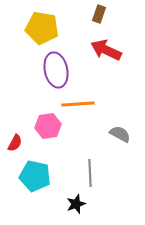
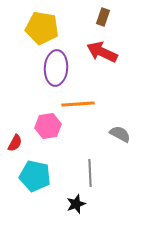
brown rectangle: moved 4 px right, 3 px down
red arrow: moved 4 px left, 2 px down
purple ellipse: moved 2 px up; rotated 16 degrees clockwise
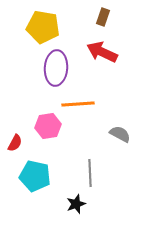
yellow pentagon: moved 1 px right, 1 px up
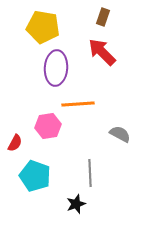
red arrow: rotated 20 degrees clockwise
cyan pentagon: rotated 8 degrees clockwise
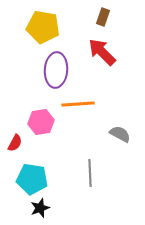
purple ellipse: moved 2 px down
pink hexagon: moved 7 px left, 4 px up
cyan pentagon: moved 3 px left, 3 px down; rotated 12 degrees counterclockwise
black star: moved 36 px left, 4 px down
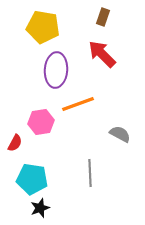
red arrow: moved 2 px down
orange line: rotated 16 degrees counterclockwise
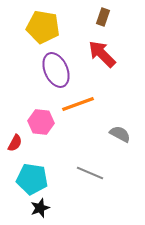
purple ellipse: rotated 28 degrees counterclockwise
pink hexagon: rotated 15 degrees clockwise
gray line: rotated 64 degrees counterclockwise
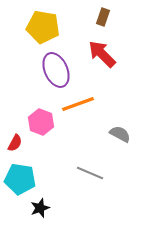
pink hexagon: rotated 15 degrees clockwise
cyan pentagon: moved 12 px left
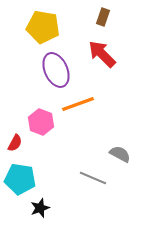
gray semicircle: moved 20 px down
gray line: moved 3 px right, 5 px down
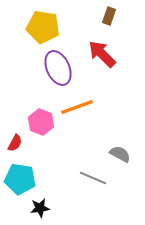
brown rectangle: moved 6 px right, 1 px up
purple ellipse: moved 2 px right, 2 px up
orange line: moved 1 px left, 3 px down
black star: rotated 12 degrees clockwise
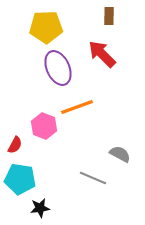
brown rectangle: rotated 18 degrees counterclockwise
yellow pentagon: moved 3 px right; rotated 12 degrees counterclockwise
pink hexagon: moved 3 px right, 4 px down
red semicircle: moved 2 px down
